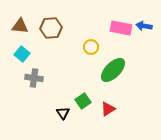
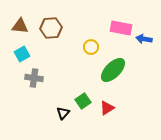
blue arrow: moved 13 px down
cyan square: rotated 21 degrees clockwise
red triangle: moved 1 px left, 1 px up
black triangle: rotated 16 degrees clockwise
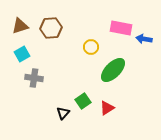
brown triangle: rotated 24 degrees counterclockwise
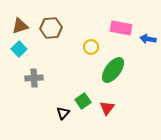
blue arrow: moved 4 px right
cyan square: moved 3 px left, 5 px up; rotated 14 degrees counterclockwise
green ellipse: rotated 8 degrees counterclockwise
gray cross: rotated 12 degrees counterclockwise
red triangle: rotated 21 degrees counterclockwise
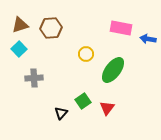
brown triangle: moved 1 px up
yellow circle: moved 5 px left, 7 px down
black triangle: moved 2 px left
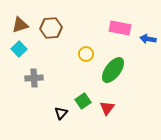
pink rectangle: moved 1 px left
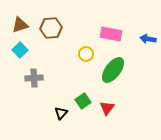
pink rectangle: moved 9 px left, 6 px down
cyan square: moved 1 px right, 1 px down
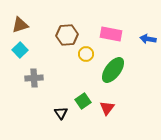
brown hexagon: moved 16 px right, 7 px down
black triangle: rotated 16 degrees counterclockwise
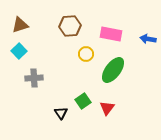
brown hexagon: moved 3 px right, 9 px up
cyan square: moved 1 px left, 1 px down
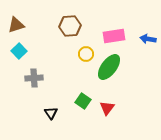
brown triangle: moved 4 px left
pink rectangle: moved 3 px right, 2 px down; rotated 20 degrees counterclockwise
green ellipse: moved 4 px left, 3 px up
green square: rotated 21 degrees counterclockwise
black triangle: moved 10 px left
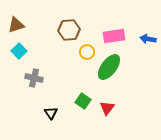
brown hexagon: moved 1 px left, 4 px down
yellow circle: moved 1 px right, 2 px up
gray cross: rotated 18 degrees clockwise
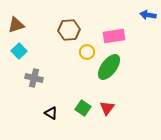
blue arrow: moved 24 px up
green square: moved 7 px down
black triangle: rotated 24 degrees counterclockwise
